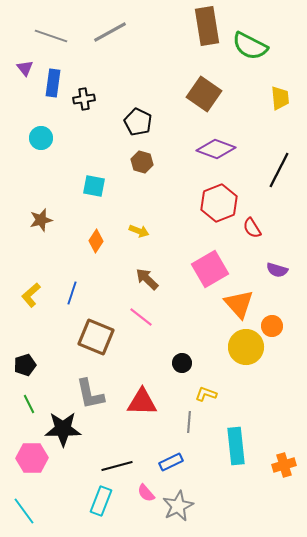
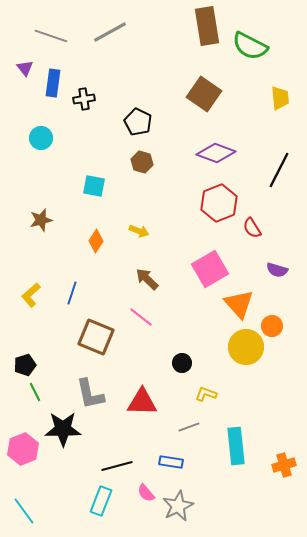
purple diamond at (216, 149): moved 4 px down
green line at (29, 404): moved 6 px right, 12 px up
gray line at (189, 422): moved 5 px down; rotated 65 degrees clockwise
pink hexagon at (32, 458): moved 9 px left, 9 px up; rotated 20 degrees counterclockwise
blue rectangle at (171, 462): rotated 35 degrees clockwise
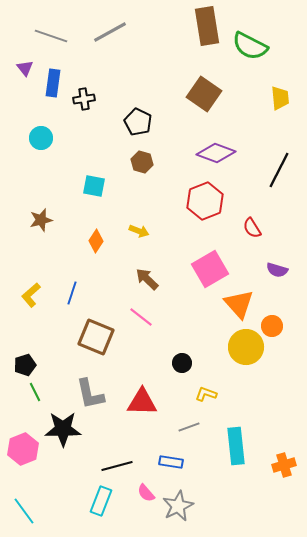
red hexagon at (219, 203): moved 14 px left, 2 px up
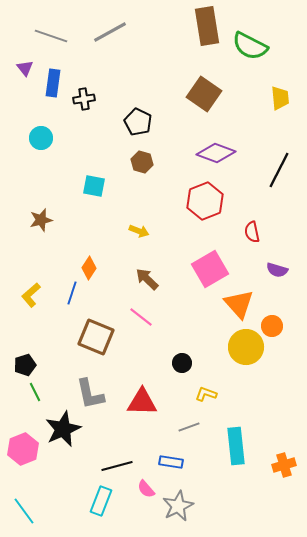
red semicircle at (252, 228): moved 4 px down; rotated 20 degrees clockwise
orange diamond at (96, 241): moved 7 px left, 27 px down
black star at (63, 429): rotated 24 degrees counterclockwise
pink semicircle at (146, 493): moved 4 px up
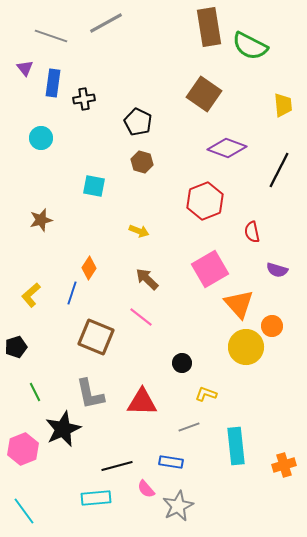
brown rectangle at (207, 26): moved 2 px right, 1 px down
gray line at (110, 32): moved 4 px left, 9 px up
yellow trapezoid at (280, 98): moved 3 px right, 7 px down
purple diamond at (216, 153): moved 11 px right, 5 px up
black pentagon at (25, 365): moved 9 px left, 18 px up
cyan rectangle at (101, 501): moved 5 px left, 3 px up; rotated 64 degrees clockwise
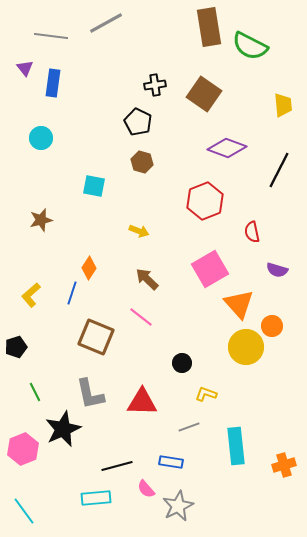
gray line at (51, 36): rotated 12 degrees counterclockwise
black cross at (84, 99): moved 71 px right, 14 px up
